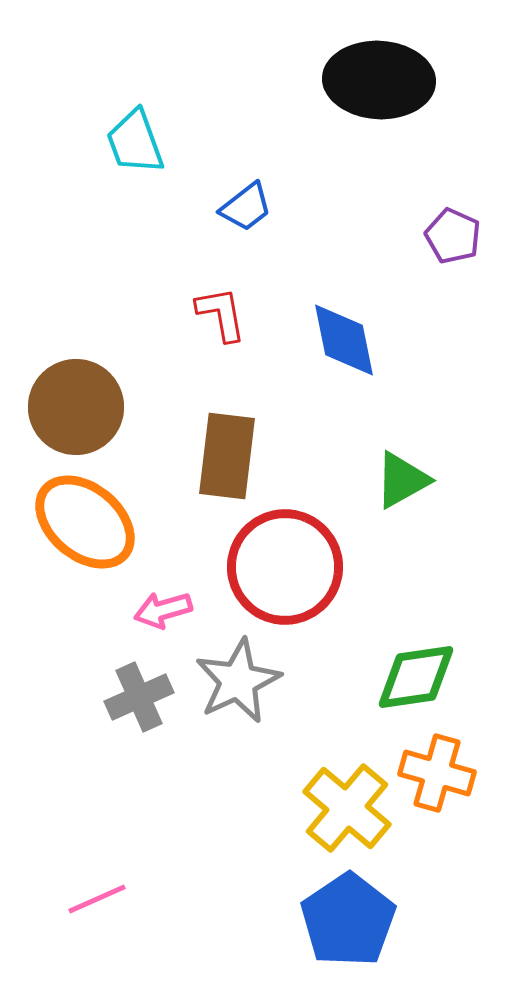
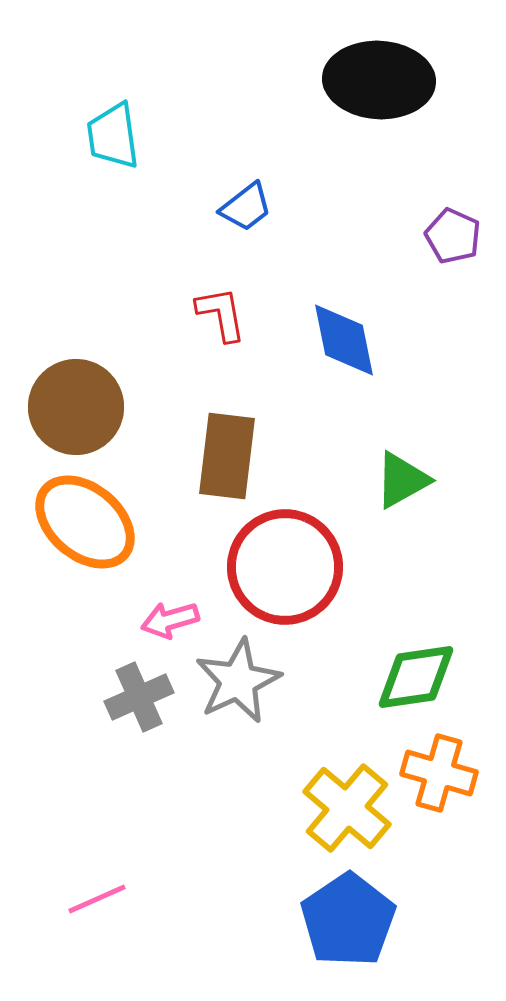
cyan trapezoid: moved 22 px left, 6 px up; rotated 12 degrees clockwise
pink arrow: moved 7 px right, 10 px down
orange cross: moved 2 px right
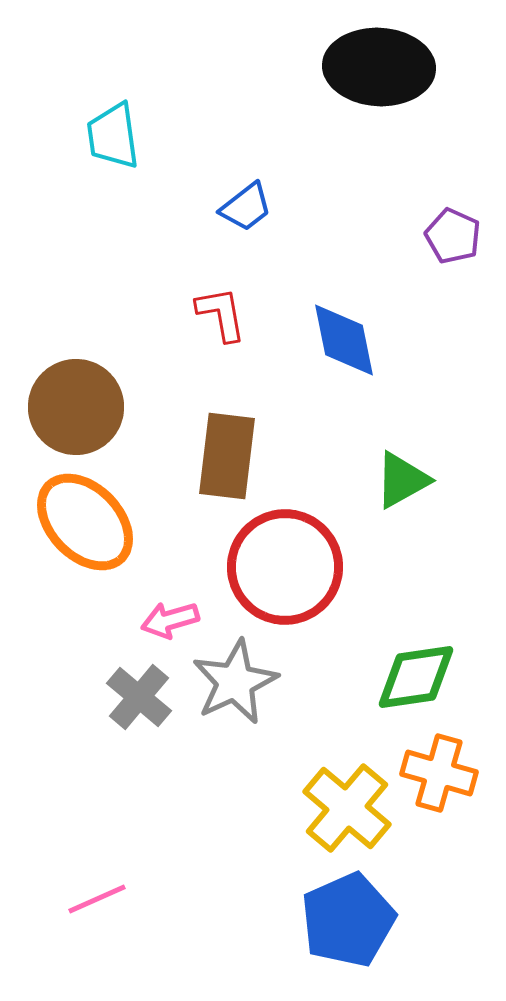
black ellipse: moved 13 px up
orange ellipse: rotated 6 degrees clockwise
gray star: moved 3 px left, 1 px down
gray cross: rotated 26 degrees counterclockwise
blue pentagon: rotated 10 degrees clockwise
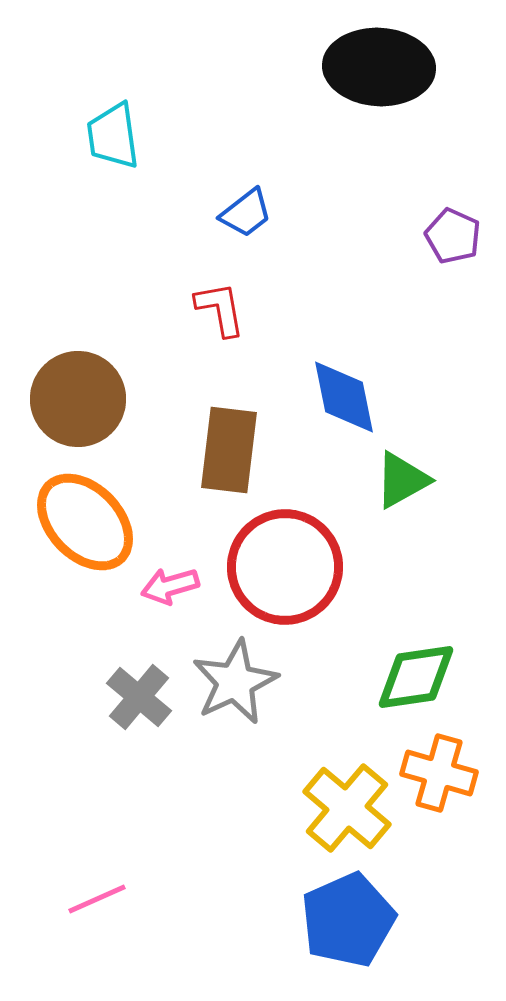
blue trapezoid: moved 6 px down
red L-shape: moved 1 px left, 5 px up
blue diamond: moved 57 px down
brown circle: moved 2 px right, 8 px up
brown rectangle: moved 2 px right, 6 px up
pink arrow: moved 34 px up
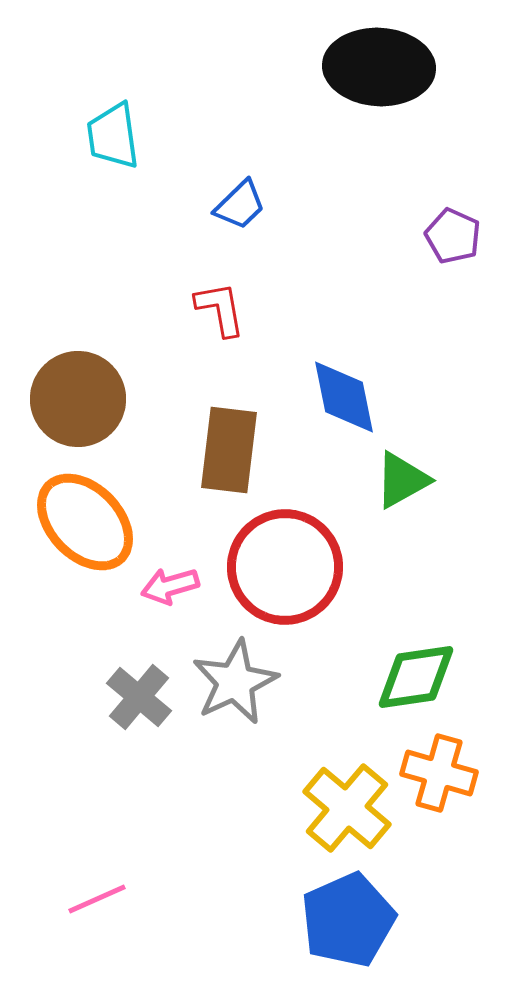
blue trapezoid: moved 6 px left, 8 px up; rotated 6 degrees counterclockwise
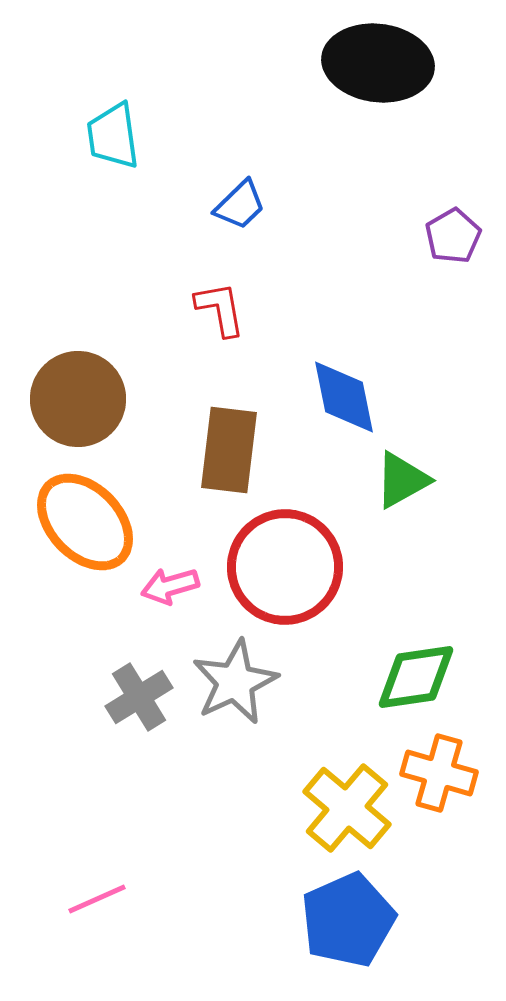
black ellipse: moved 1 px left, 4 px up; rotated 4 degrees clockwise
purple pentagon: rotated 18 degrees clockwise
gray cross: rotated 18 degrees clockwise
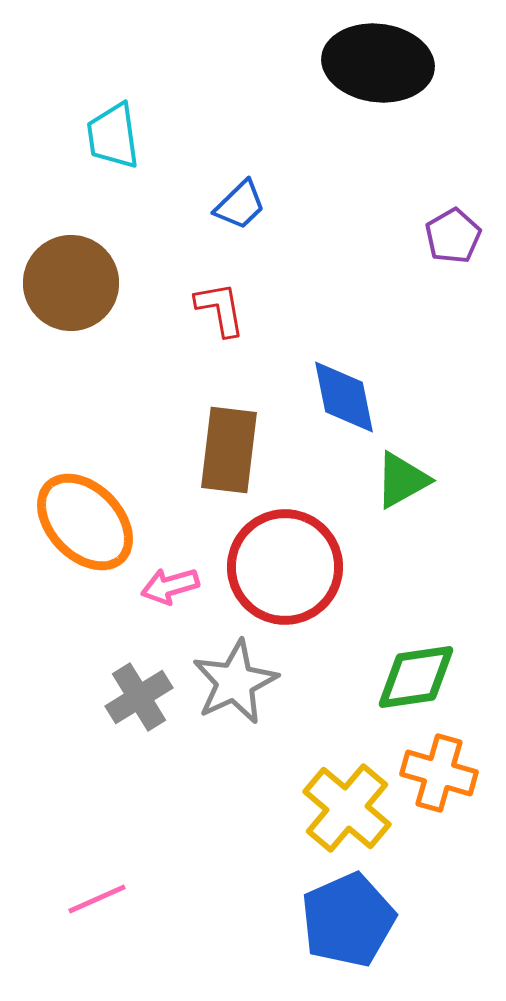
brown circle: moved 7 px left, 116 px up
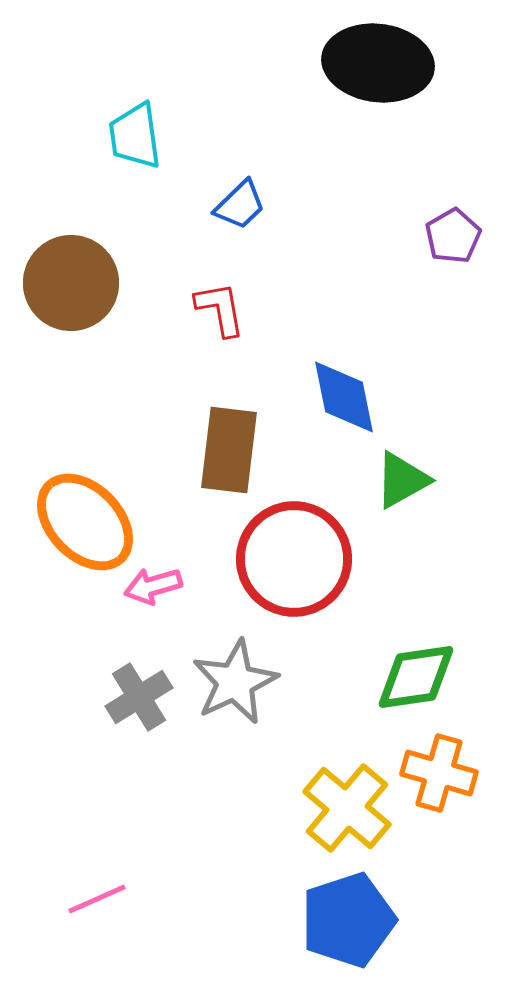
cyan trapezoid: moved 22 px right
red circle: moved 9 px right, 8 px up
pink arrow: moved 17 px left
blue pentagon: rotated 6 degrees clockwise
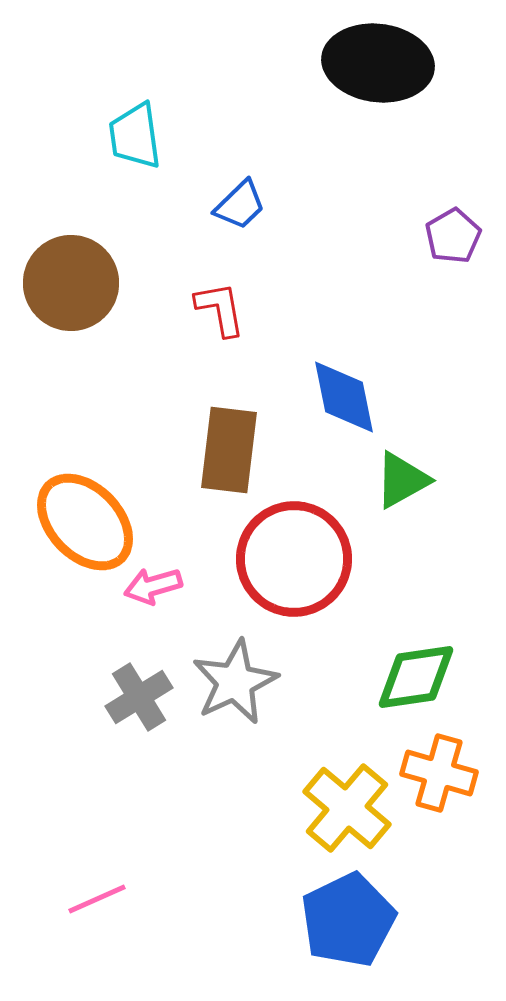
blue pentagon: rotated 8 degrees counterclockwise
